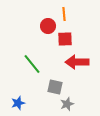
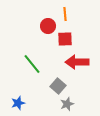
orange line: moved 1 px right
gray square: moved 3 px right, 1 px up; rotated 28 degrees clockwise
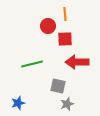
green line: rotated 65 degrees counterclockwise
gray square: rotated 28 degrees counterclockwise
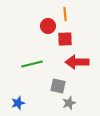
gray star: moved 2 px right, 1 px up
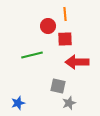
green line: moved 9 px up
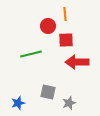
red square: moved 1 px right, 1 px down
green line: moved 1 px left, 1 px up
gray square: moved 10 px left, 6 px down
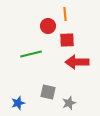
red square: moved 1 px right
